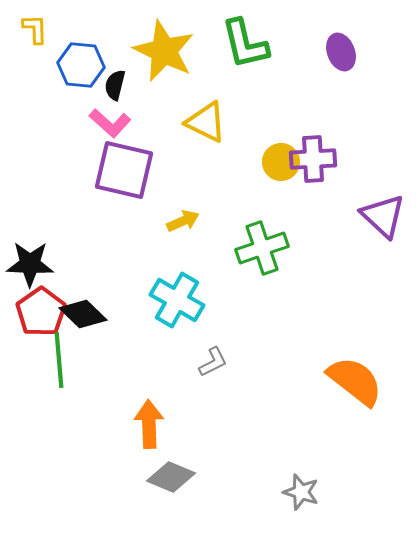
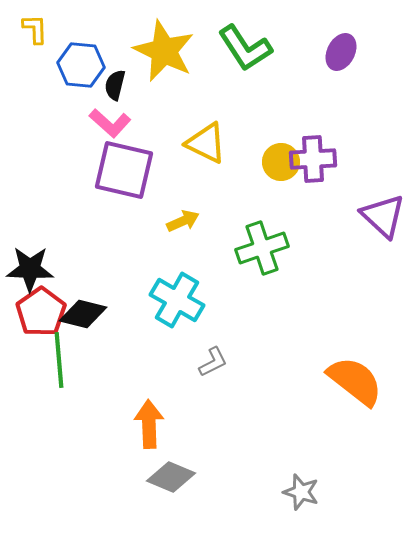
green L-shape: moved 4 px down; rotated 20 degrees counterclockwise
purple ellipse: rotated 48 degrees clockwise
yellow triangle: moved 21 px down
black star: moved 5 px down
black diamond: rotated 30 degrees counterclockwise
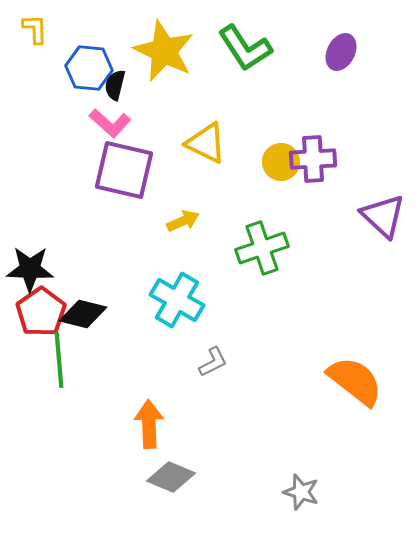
blue hexagon: moved 8 px right, 3 px down
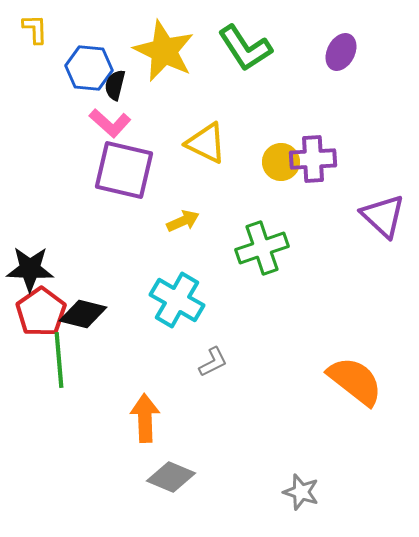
orange arrow: moved 4 px left, 6 px up
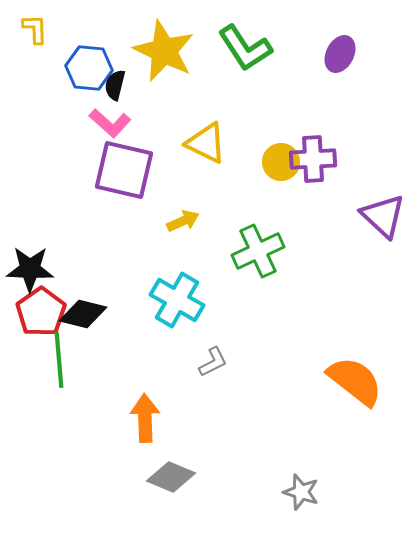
purple ellipse: moved 1 px left, 2 px down
green cross: moved 4 px left, 3 px down; rotated 6 degrees counterclockwise
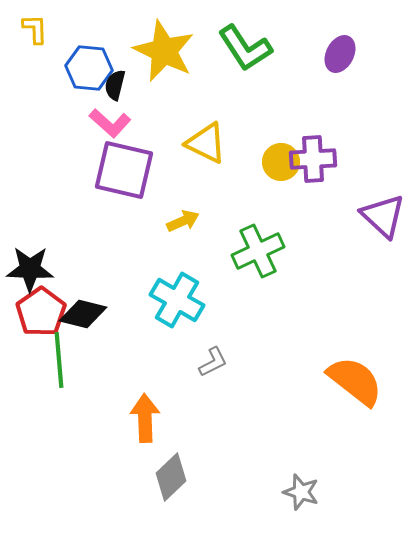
gray diamond: rotated 66 degrees counterclockwise
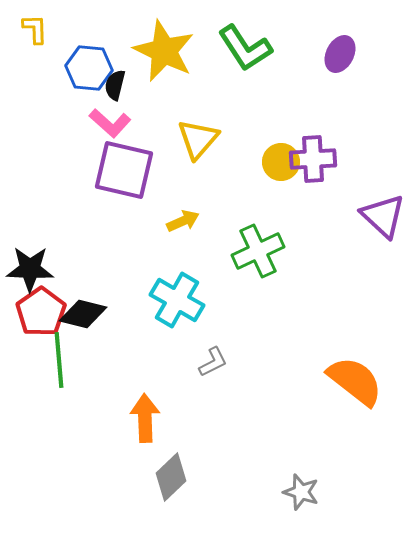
yellow triangle: moved 8 px left, 4 px up; rotated 45 degrees clockwise
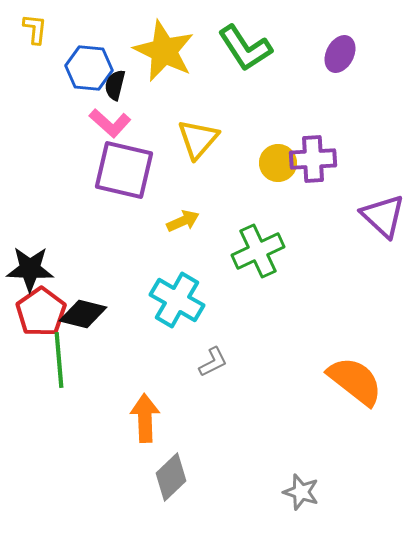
yellow L-shape: rotated 8 degrees clockwise
yellow circle: moved 3 px left, 1 px down
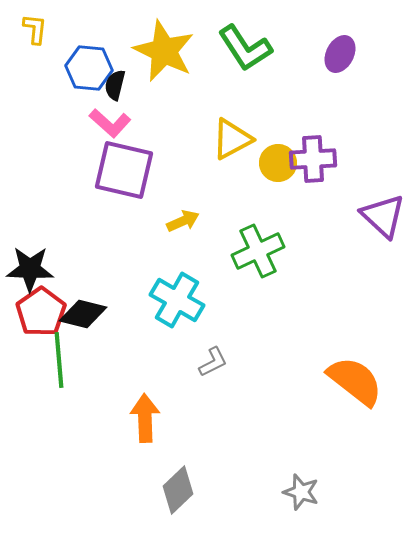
yellow triangle: moved 34 px right; rotated 21 degrees clockwise
gray diamond: moved 7 px right, 13 px down
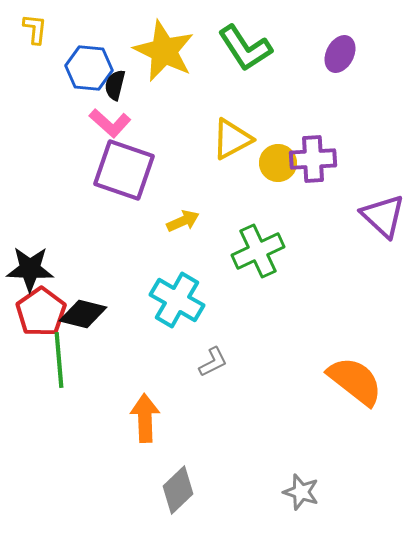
purple square: rotated 6 degrees clockwise
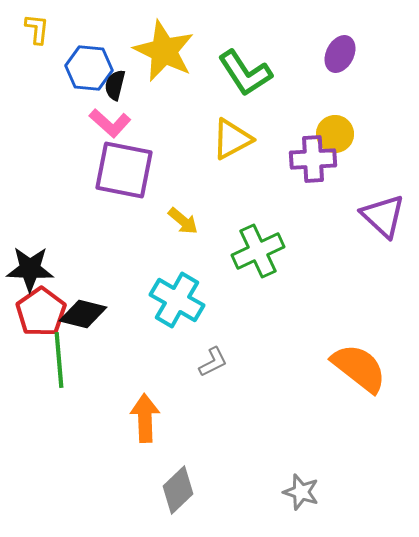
yellow L-shape: moved 2 px right
green L-shape: moved 25 px down
yellow circle: moved 57 px right, 29 px up
purple square: rotated 8 degrees counterclockwise
yellow arrow: rotated 64 degrees clockwise
orange semicircle: moved 4 px right, 13 px up
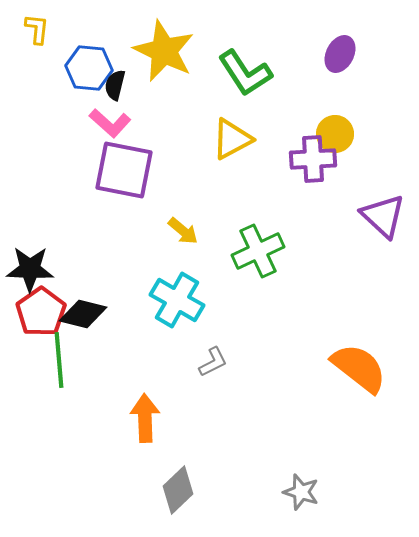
yellow arrow: moved 10 px down
